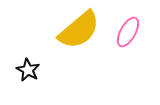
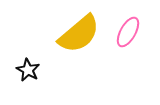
yellow semicircle: moved 4 px down
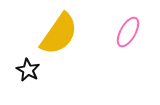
yellow semicircle: moved 20 px left; rotated 15 degrees counterclockwise
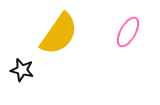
black star: moved 6 px left; rotated 15 degrees counterclockwise
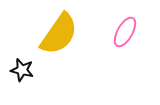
pink ellipse: moved 3 px left
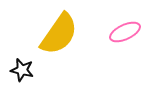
pink ellipse: rotated 36 degrees clockwise
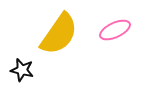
pink ellipse: moved 10 px left, 2 px up
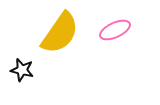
yellow semicircle: moved 1 px right, 1 px up
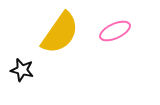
pink ellipse: moved 1 px down
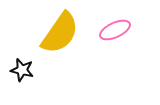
pink ellipse: moved 1 px up
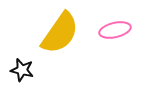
pink ellipse: rotated 12 degrees clockwise
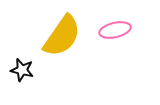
yellow semicircle: moved 2 px right, 3 px down
